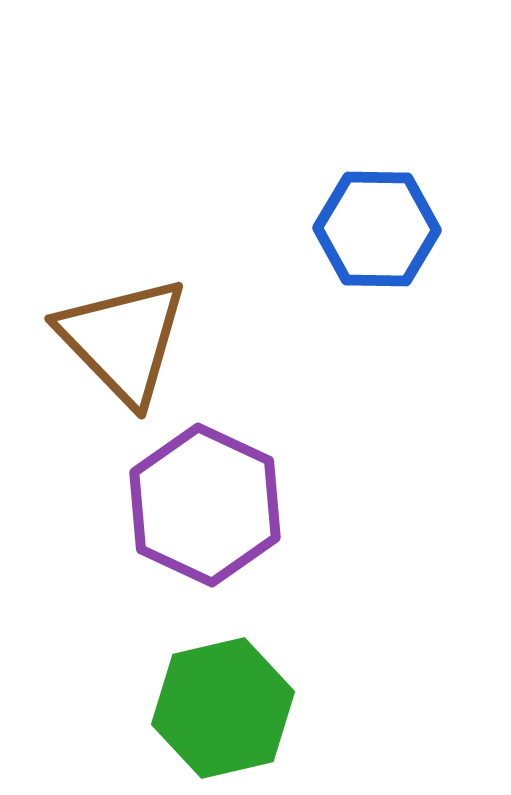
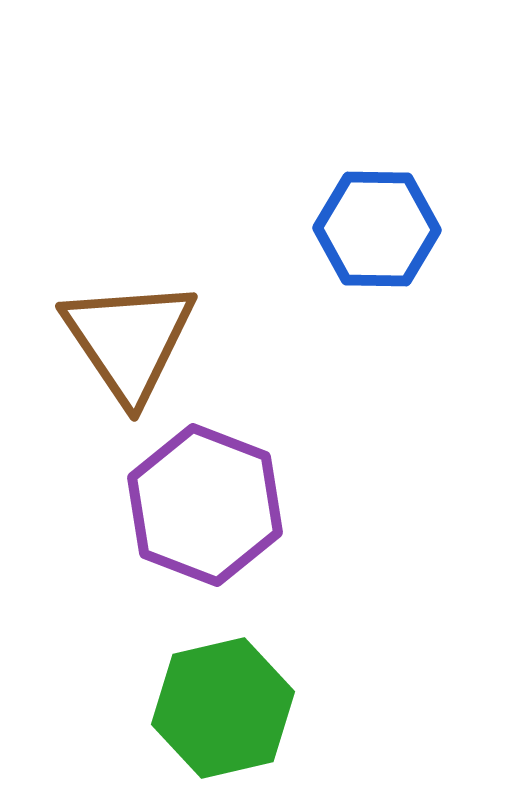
brown triangle: moved 6 px right; rotated 10 degrees clockwise
purple hexagon: rotated 4 degrees counterclockwise
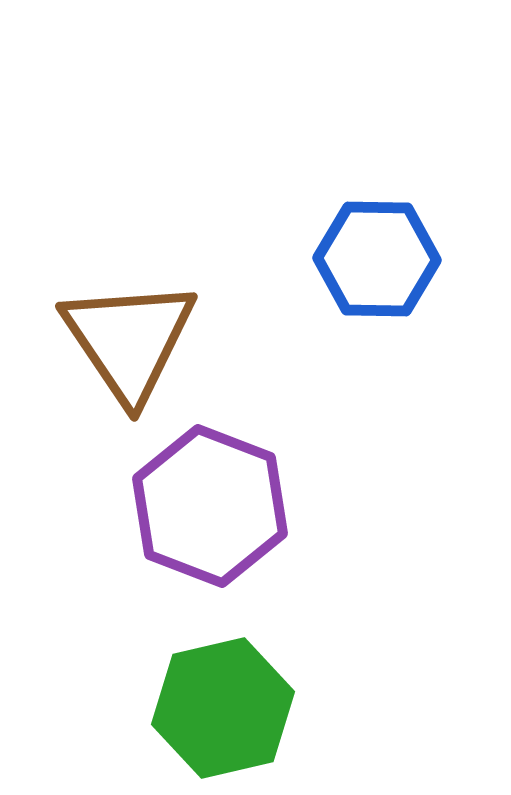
blue hexagon: moved 30 px down
purple hexagon: moved 5 px right, 1 px down
